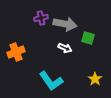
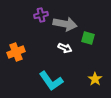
purple cross: moved 3 px up
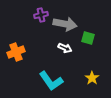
yellow star: moved 3 px left, 1 px up
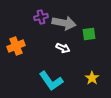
purple cross: moved 2 px down
gray arrow: moved 1 px left, 1 px up
green square: moved 1 px right, 4 px up; rotated 24 degrees counterclockwise
white arrow: moved 2 px left
orange cross: moved 6 px up
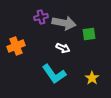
cyan L-shape: moved 3 px right, 7 px up
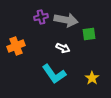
gray arrow: moved 2 px right, 3 px up
